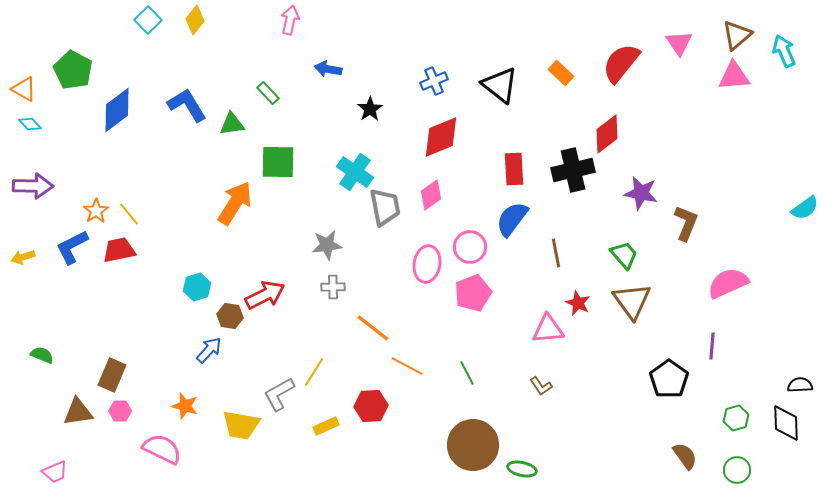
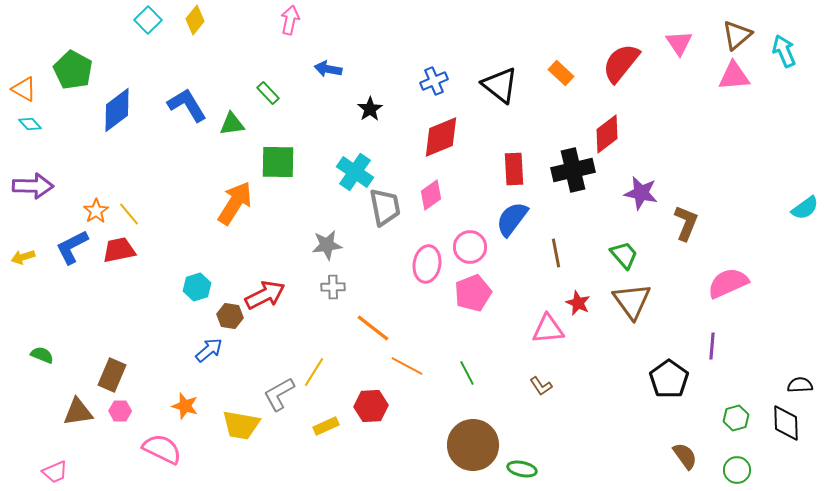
blue arrow at (209, 350): rotated 8 degrees clockwise
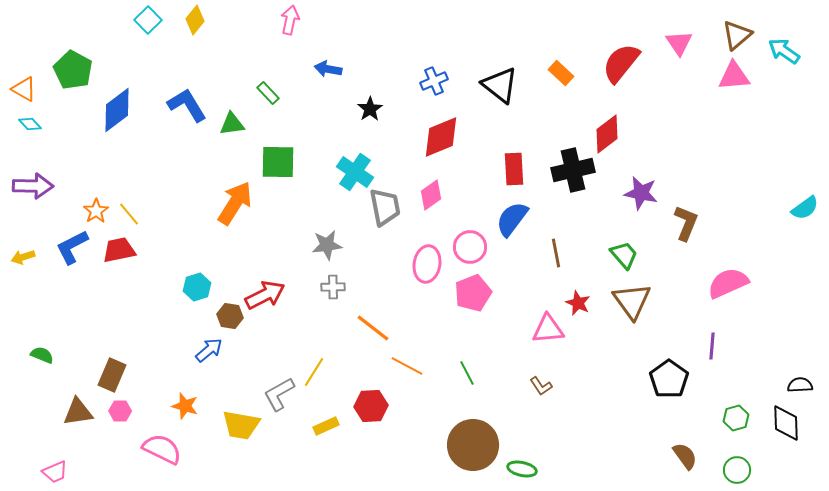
cyan arrow at (784, 51): rotated 32 degrees counterclockwise
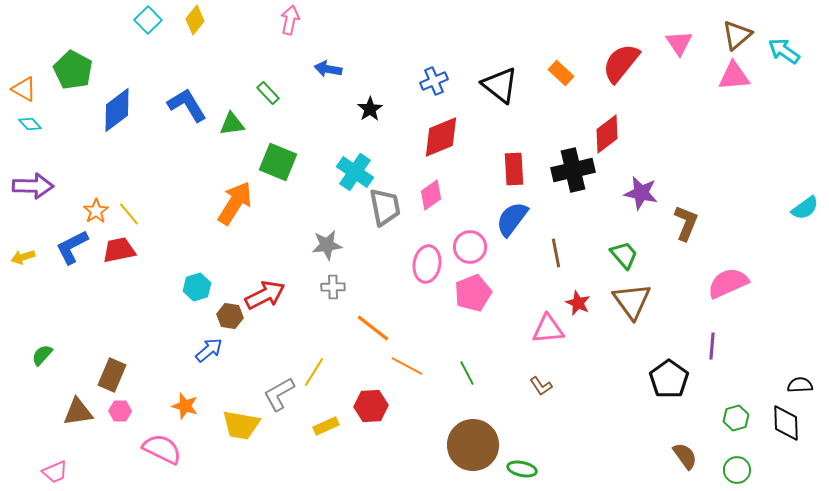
green square at (278, 162): rotated 21 degrees clockwise
green semicircle at (42, 355): rotated 70 degrees counterclockwise
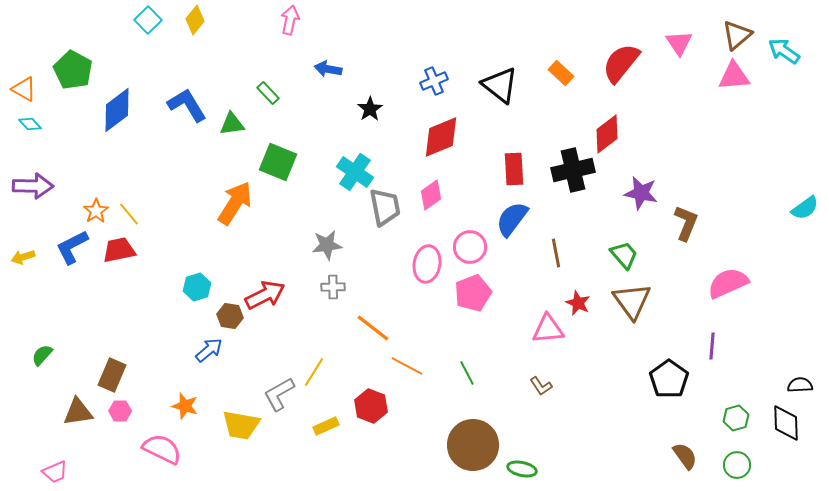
red hexagon at (371, 406): rotated 24 degrees clockwise
green circle at (737, 470): moved 5 px up
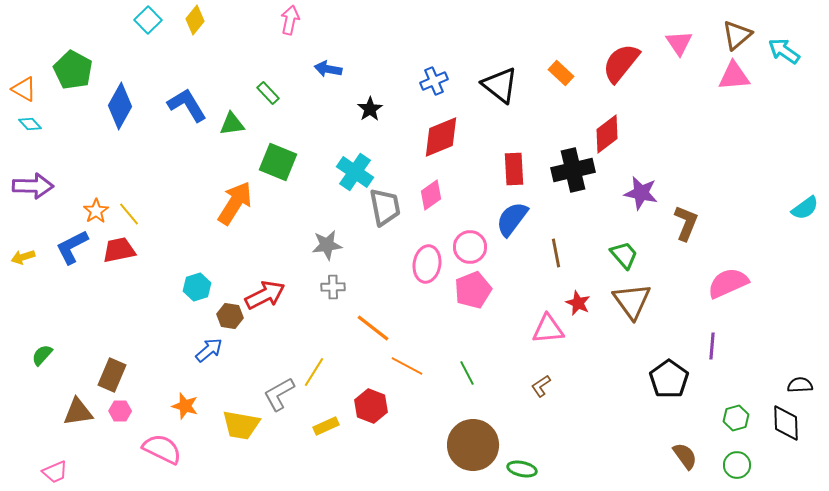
blue diamond at (117, 110): moved 3 px right, 4 px up; rotated 24 degrees counterclockwise
pink pentagon at (473, 293): moved 3 px up
brown L-shape at (541, 386): rotated 90 degrees clockwise
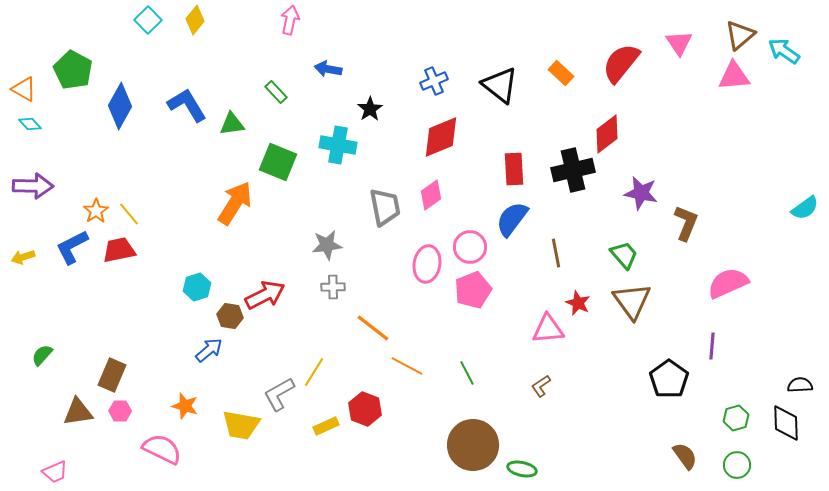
brown triangle at (737, 35): moved 3 px right
green rectangle at (268, 93): moved 8 px right, 1 px up
cyan cross at (355, 172): moved 17 px left, 27 px up; rotated 24 degrees counterclockwise
red hexagon at (371, 406): moved 6 px left, 3 px down
